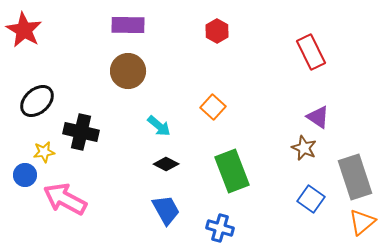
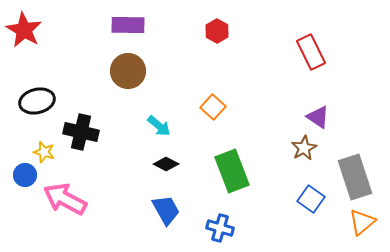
black ellipse: rotated 28 degrees clockwise
brown star: rotated 20 degrees clockwise
yellow star: rotated 25 degrees clockwise
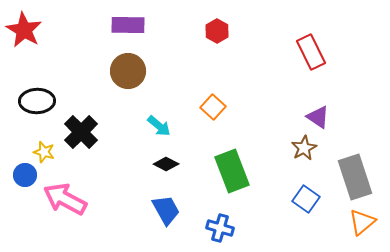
black ellipse: rotated 12 degrees clockwise
black cross: rotated 32 degrees clockwise
blue square: moved 5 px left
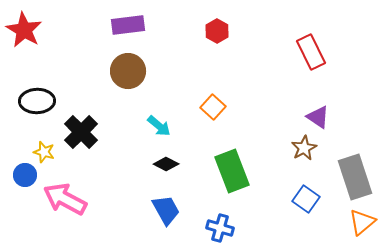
purple rectangle: rotated 8 degrees counterclockwise
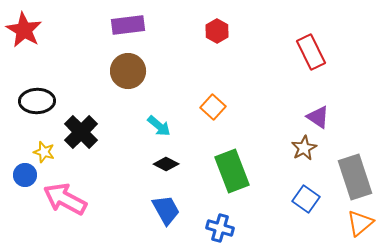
orange triangle: moved 2 px left, 1 px down
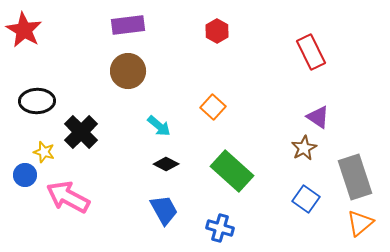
green rectangle: rotated 27 degrees counterclockwise
pink arrow: moved 3 px right, 2 px up
blue trapezoid: moved 2 px left
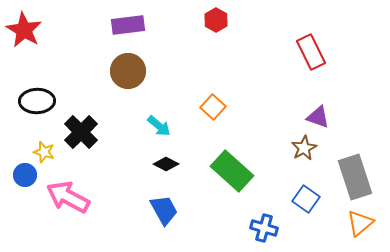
red hexagon: moved 1 px left, 11 px up
purple triangle: rotated 15 degrees counterclockwise
blue cross: moved 44 px right
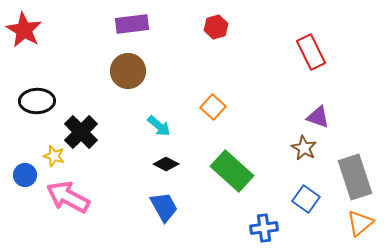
red hexagon: moved 7 px down; rotated 15 degrees clockwise
purple rectangle: moved 4 px right, 1 px up
brown star: rotated 15 degrees counterclockwise
yellow star: moved 10 px right, 4 px down
blue trapezoid: moved 3 px up
blue cross: rotated 24 degrees counterclockwise
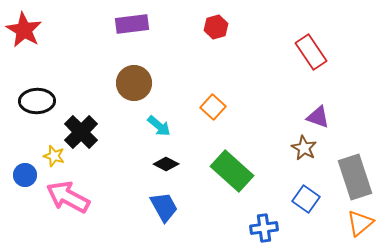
red rectangle: rotated 8 degrees counterclockwise
brown circle: moved 6 px right, 12 px down
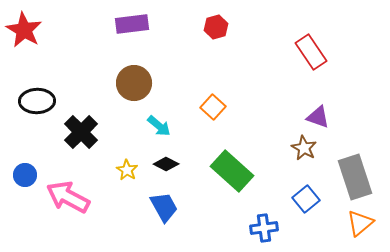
yellow star: moved 73 px right, 14 px down; rotated 15 degrees clockwise
blue square: rotated 16 degrees clockwise
